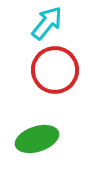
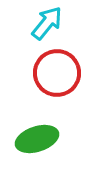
red circle: moved 2 px right, 3 px down
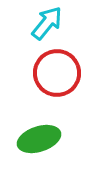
green ellipse: moved 2 px right
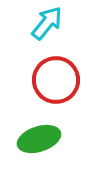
red circle: moved 1 px left, 7 px down
